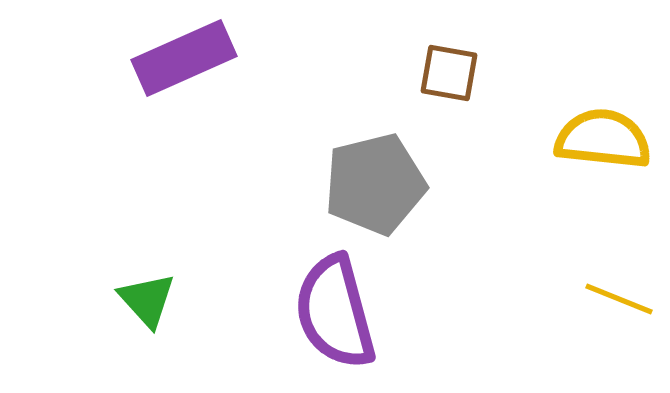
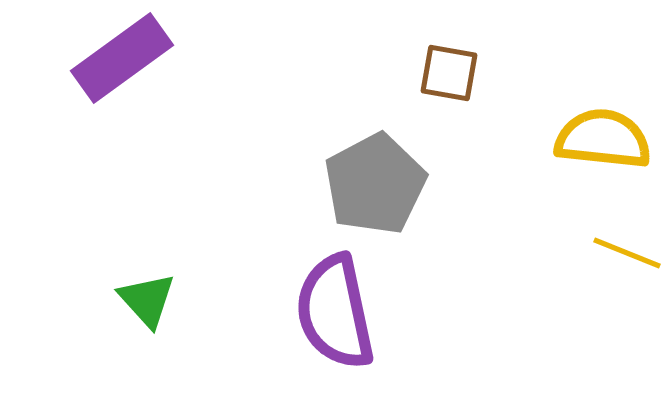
purple rectangle: moved 62 px left; rotated 12 degrees counterclockwise
gray pentagon: rotated 14 degrees counterclockwise
yellow line: moved 8 px right, 46 px up
purple semicircle: rotated 3 degrees clockwise
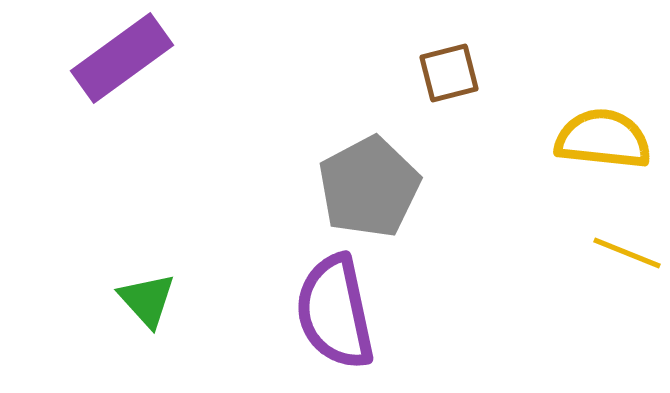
brown square: rotated 24 degrees counterclockwise
gray pentagon: moved 6 px left, 3 px down
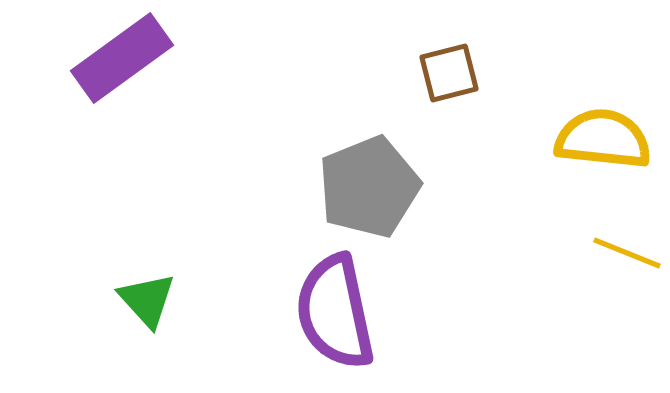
gray pentagon: rotated 6 degrees clockwise
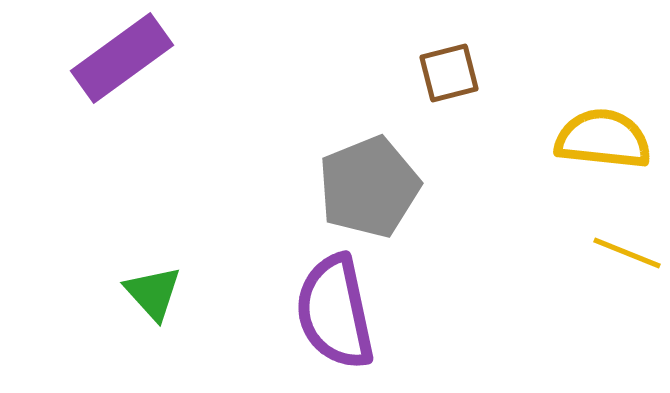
green triangle: moved 6 px right, 7 px up
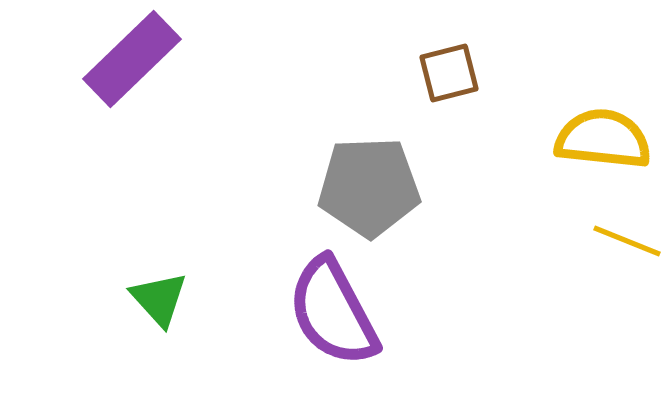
purple rectangle: moved 10 px right, 1 px down; rotated 8 degrees counterclockwise
gray pentagon: rotated 20 degrees clockwise
yellow line: moved 12 px up
green triangle: moved 6 px right, 6 px down
purple semicircle: moved 2 px left; rotated 16 degrees counterclockwise
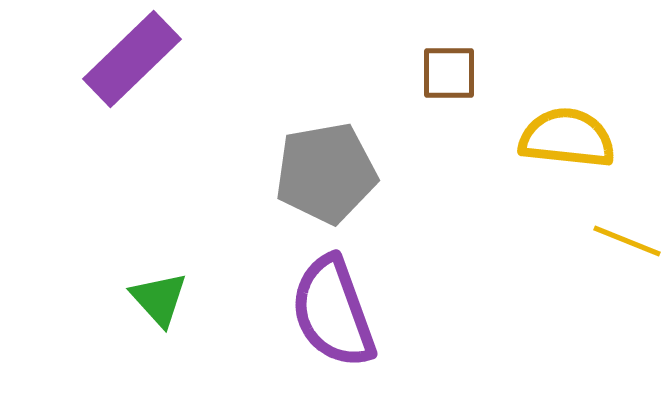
brown square: rotated 14 degrees clockwise
yellow semicircle: moved 36 px left, 1 px up
gray pentagon: moved 43 px left, 14 px up; rotated 8 degrees counterclockwise
purple semicircle: rotated 8 degrees clockwise
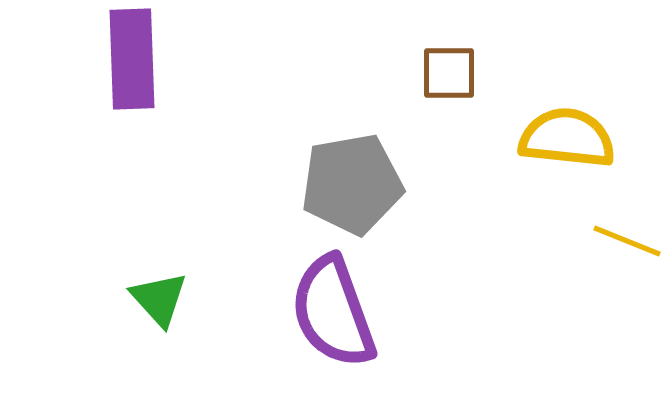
purple rectangle: rotated 48 degrees counterclockwise
gray pentagon: moved 26 px right, 11 px down
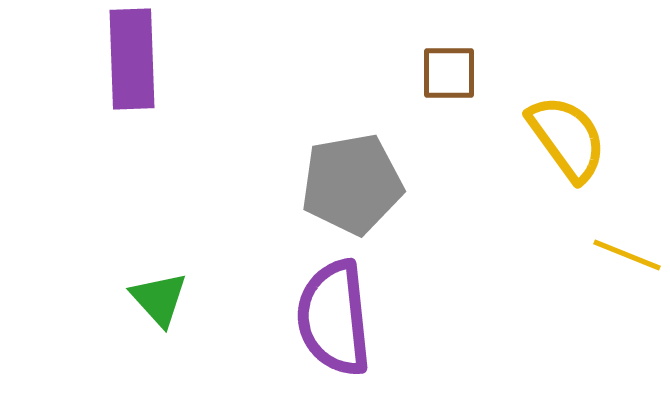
yellow semicircle: rotated 48 degrees clockwise
yellow line: moved 14 px down
purple semicircle: moved 1 px right, 6 px down; rotated 14 degrees clockwise
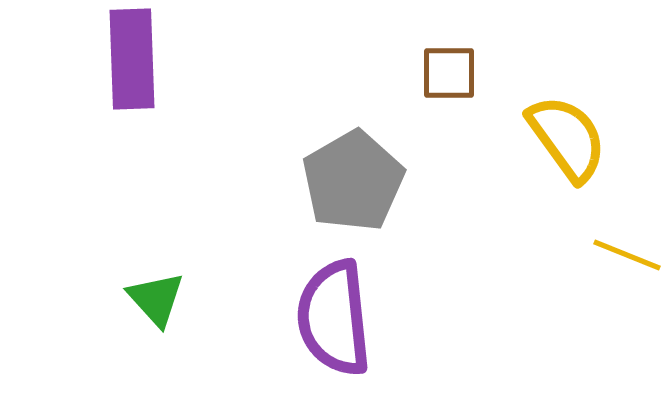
gray pentagon: moved 1 px right, 3 px up; rotated 20 degrees counterclockwise
green triangle: moved 3 px left
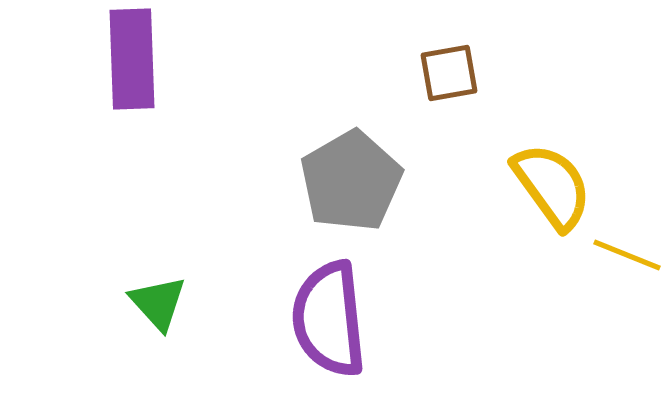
brown square: rotated 10 degrees counterclockwise
yellow semicircle: moved 15 px left, 48 px down
gray pentagon: moved 2 px left
green triangle: moved 2 px right, 4 px down
purple semicircle: moved 5 px left, 1 px down
